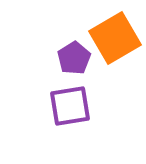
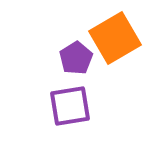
purple pentagon: moved 2 px right
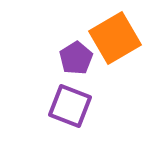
purple square: rotated 30 degrees clockwise
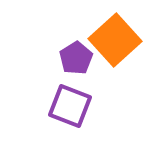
orange square: moved 2 px down; rotated 12 degrees counterclockwise
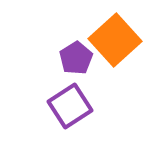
purple square: rotated 36 degrees clockwise
